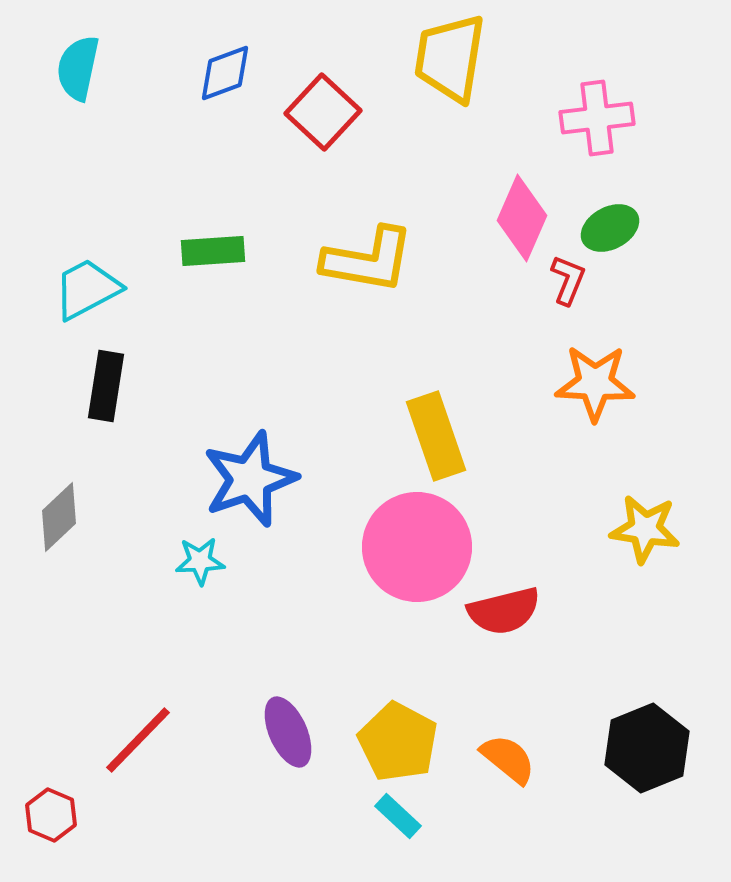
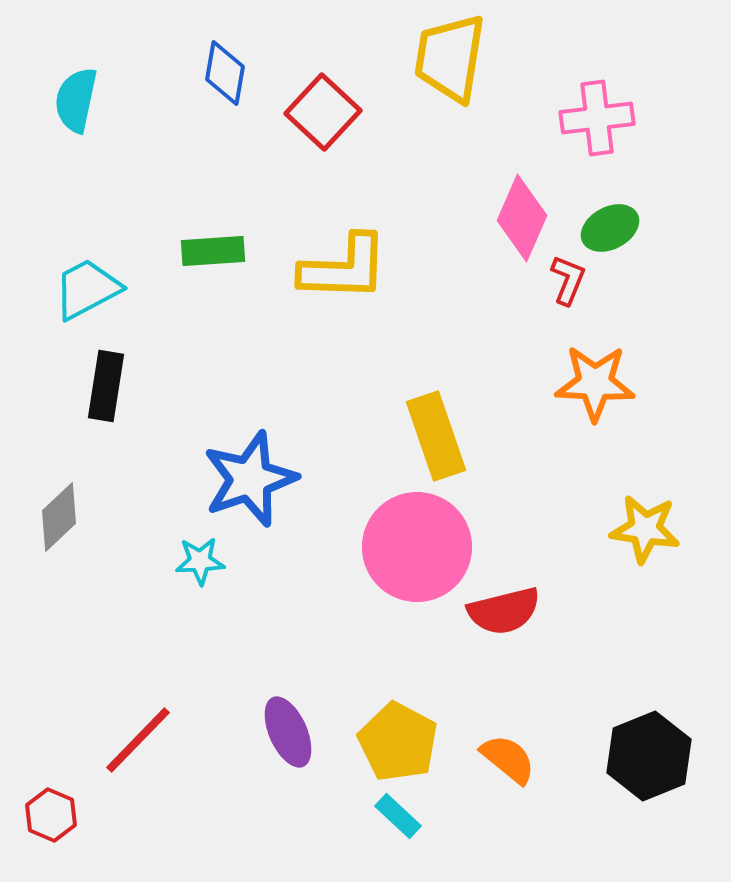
cyan semicircle: moved 2 px left, 32 px down
blue diamond: rotated 60 degrees counterclockwise
yellow L-shape: moved 24 px left, 8 px down; rotated 8 degrees counterclockwise
black hexagon: moved 2 px right, 8 px down
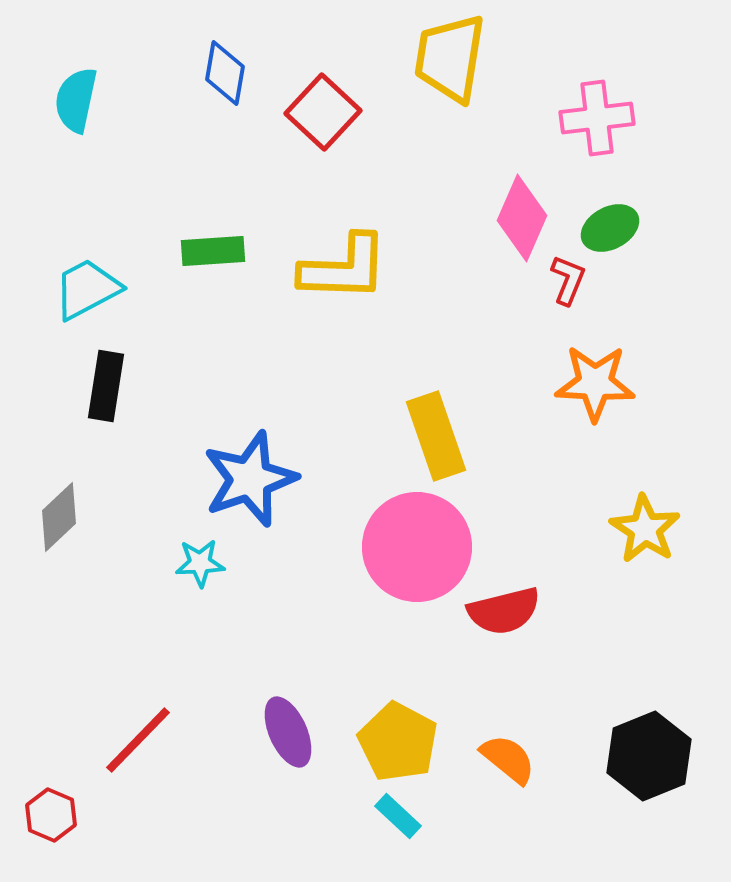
yellow star: rotated 24 degrees clockwise
cyan star: moved 2 px down
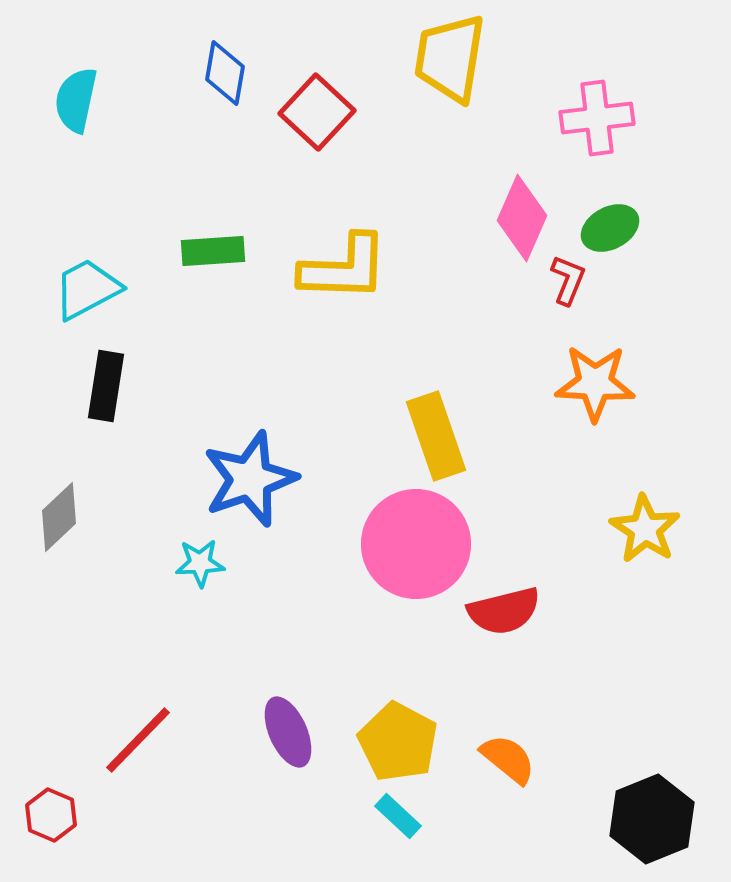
red square: moved 6 px left
pink circle: moved 1 px left, 3 px up
black hexagon: moved 3 px right, 63 px down
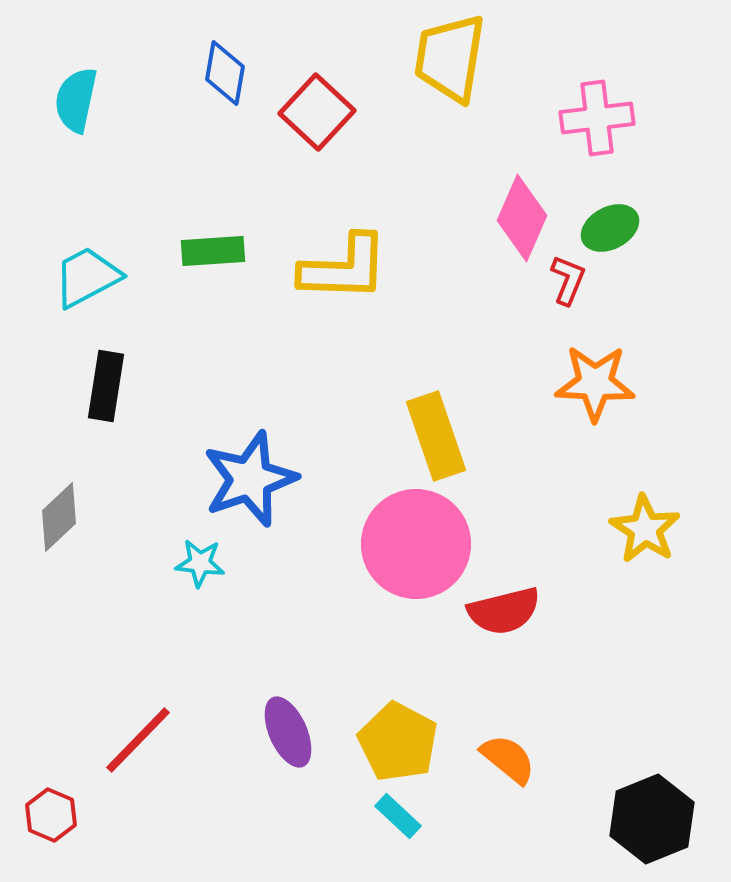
cyan trapezoid: moved 12 px up
cyan star: rotated 9 degrees clockwise
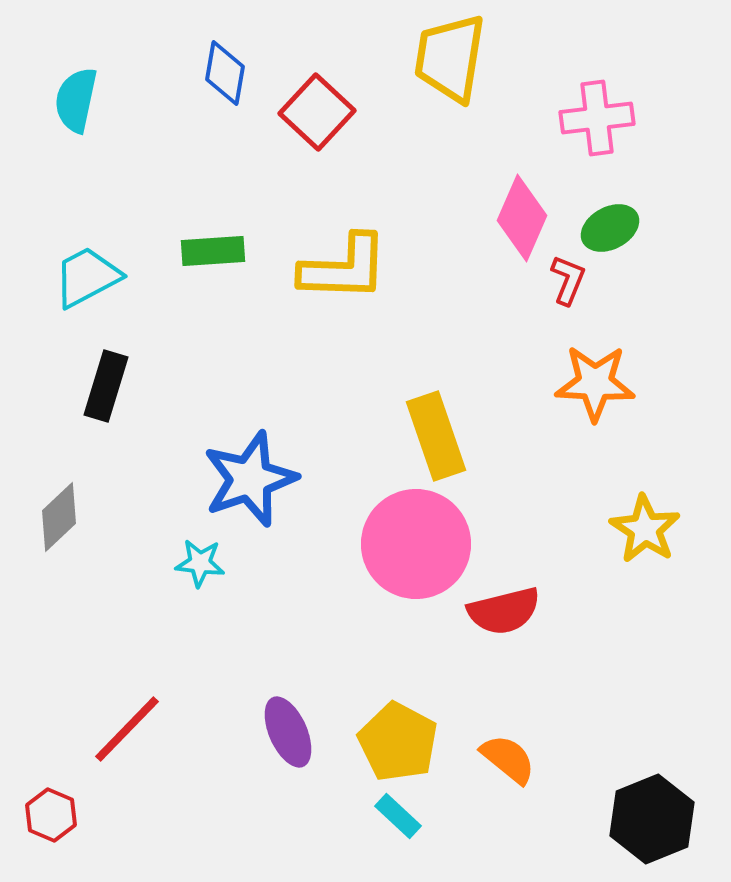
black rectangle: rotated 8 degrees clockwise
red line: moved 11 px left, 11 px up
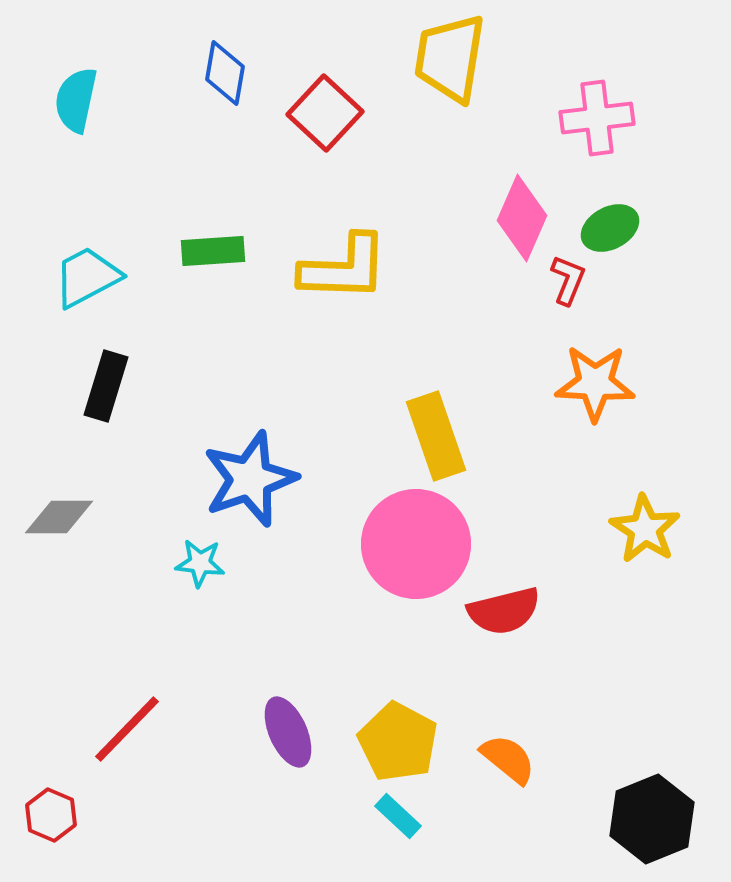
red square: moved 8 px right, 1 px down
gray diamond: rotated 44 degrees clockwise
